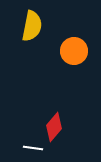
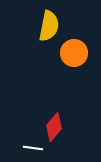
yellow semicircle: moved 17 px right
orange circle: moved 2 px down
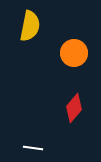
yellow semicircle: moved 19 px left
red diamond: moved 20 px right, 19 px up
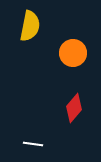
orange circle: moved 1 px left
white line: moved 4 px up
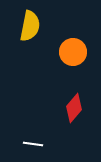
orange circle: moved 1 px up
